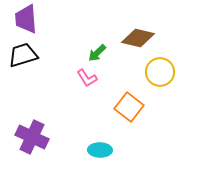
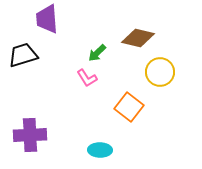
purple trapezoid: moved 21 px right
purple cross: moved 2 px left, 2 px up; rotated 28 degrees counterclockwise
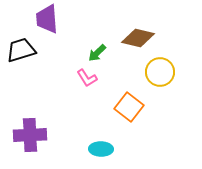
black trapezoid: moved 2 px left, 5 px up
cyan ellipse: moved 1 px right, 1 px up
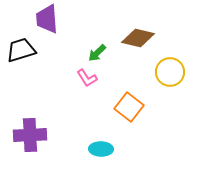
yellow circle: moved 10 px right
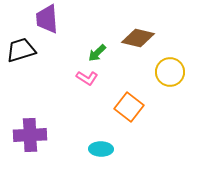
pink L-shape: rotated 25 degrees counterclockwise
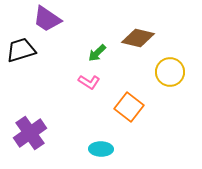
purple trapezoid: rotated 52 degrees counterclockwise
pink L-shape: moved 2 px right, 4 px down
purple cross: moved 2 px up; rotated 32 degrees counterclockwise
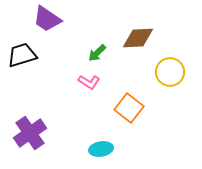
brown diamond: rotated 16 degrees counterclockwise
black trapezoid: moved 1 px right, 5 px down
orange square: moved 1 px down
cyan ellipse: rotated 10 degrees counterclockwise
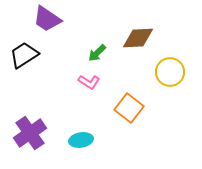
black trapezoid: moved 2 px right; rotated 16 degrees counterclockwise
cyan ellipse: moved 20 px left, 9 px up
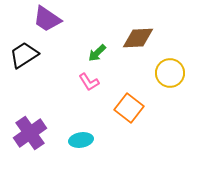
yellow circle: moved 1 px down
pink L-shape: rotated 25 degrees clockwise
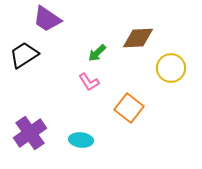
yellow circle: moved 1 px right, 5 px up
cyan ellipse: rotated 15 degrees clockwise
